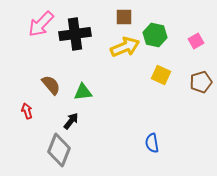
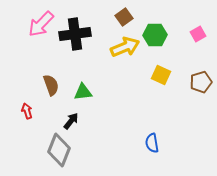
brown square: rotated 36 degrees counterclockwise
green hexagon: rotated 15 degrees counterclockwise
pink square: moved 2 px right, 7 px up
brown semicircle: rotated 20 degrees clockwise
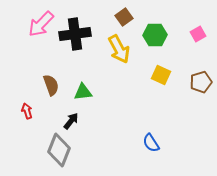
yellow arrow: moved 6 px left, 2 px down; rotated 84 degrees clockwise
blue semicircle: moved 1 px left; rotated 24 degrees counterclockwise
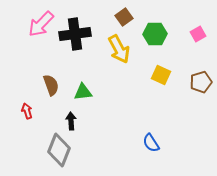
green hexagon: moved 1 px up
black arrow: rotated 42 degrees counterclockwise
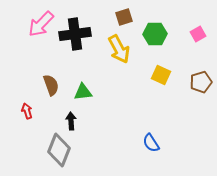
brown square: rotated 18 degrees clockwise
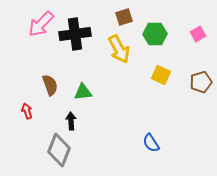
brown semicircle: moved 1 px left
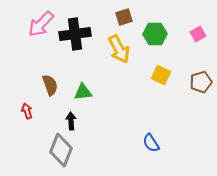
gray diamond: moved 2 px right
